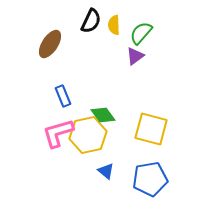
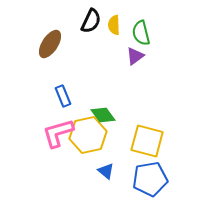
green semicircle: rotated 55 degrees counterclockwise
yellow square: moved 4 px left, 12 px down
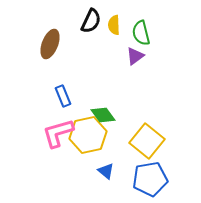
brown ellipse: rotated 12 degrees counterclockwise
yellow square: rotated 24 degrees clockwise
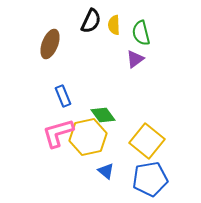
purple triangle: moved 3 px down
yellow hexagon: moved 2 px down
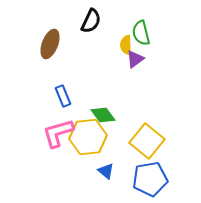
yellow semicircle: moved 12 px right, 20 px down
yellow hexagon: rotated 6 degrees clockwise
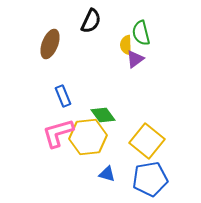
blue triangle: moved 1 px right, 3 px down; rotated 24 degrees counterclockwise
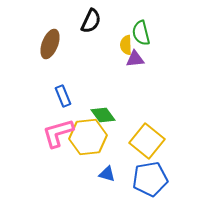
purple triangle: rotated 30 degrees clockwise
